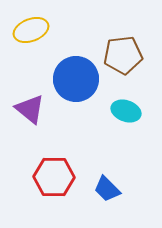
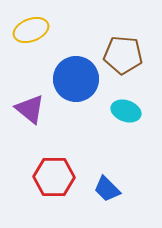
brown pentagon: rotated 12 degrees clockwise
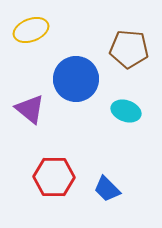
brown pentagon: moved 6 px right, 6 px up
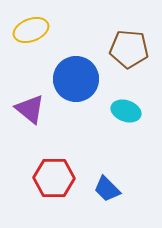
red hexagon: moved 1 px down
